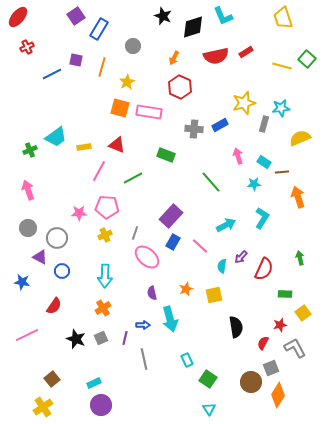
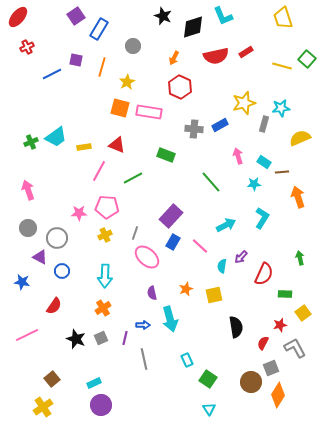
green cross at (30, 150): moved 1 px right, 8 px up
red semicircle at (264, 269): moved 5 px down
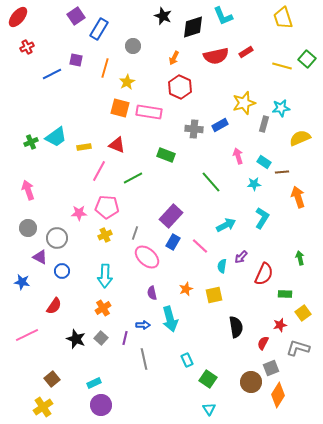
orange line at (102, 67): moved 3 px right, 1 px down
gray square at (101, 338): rotated 24 degrees counterclockwise
gray L-shape at (295, 348): moved 3 px right; rotated 45 degrees counterclockwise
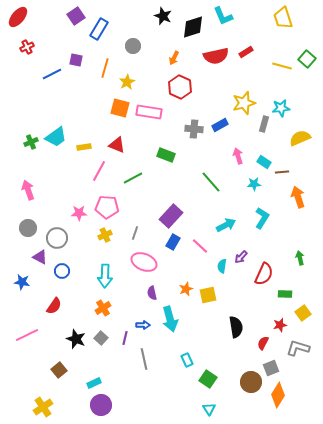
pink ellipse at (147, 257): moved 3 px left, 5 px down; rotated 20 degrees counterclockwise
yellow square at (214, 295): moved 6 px left
brown square at (52, 379): moved 7 px right, 9 px up
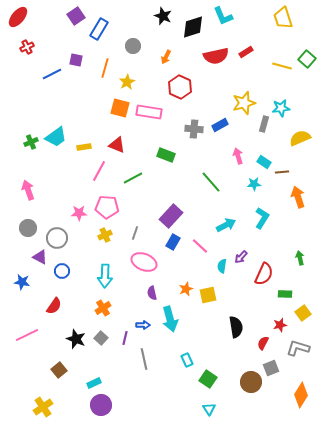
orange arrow at (174, 58): moved 8 px left, 1 px up
orange diamond at (278, 395): moved 23 px right
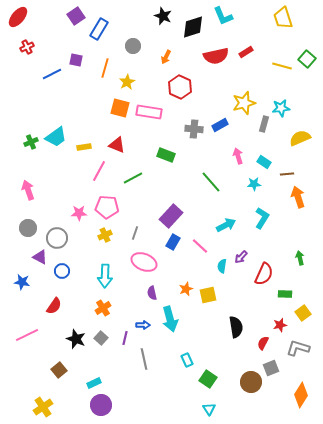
brown line at (282, 172): moved 5 px right, 2 px down
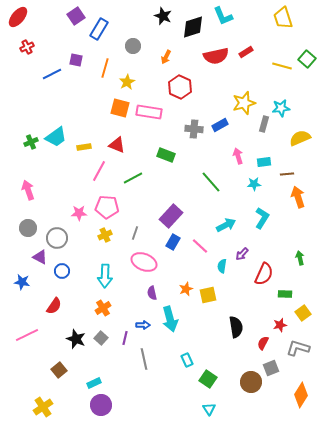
cyan rectangle at (264, 162): rotated 40 degrees counterclockwise
purple arrow at (241, 257): moved 1 px right, 3 px up
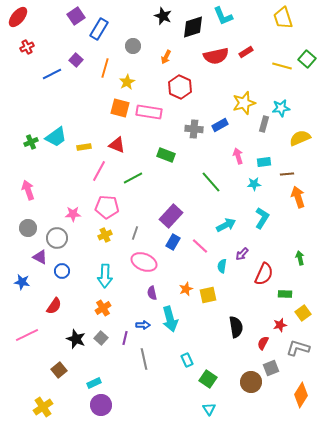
purple square at (76, 60): rotated 32 degrees clockwise
pink star at (79, 213): moved 6 px left, 1 px down
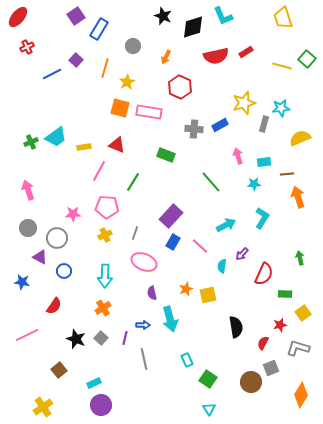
green line at (133, 178): moved 4 px down; rotated 30 degrees counterclockwise
blue circle at (62, 271): moved 2 px right
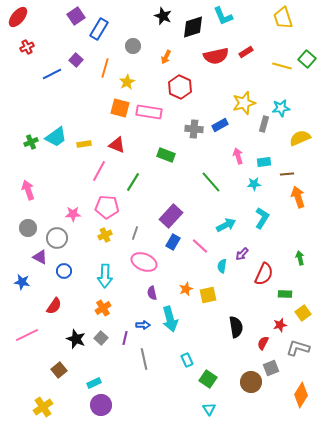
yellow rectangle at (84, 147): moved 3 px up
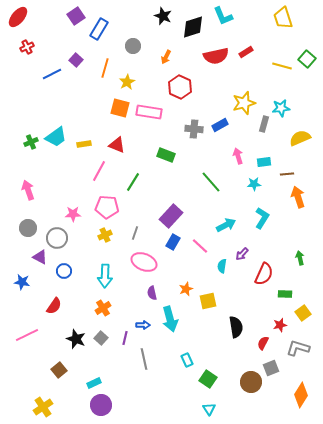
yellow square at (208, 295): moved 6 px down
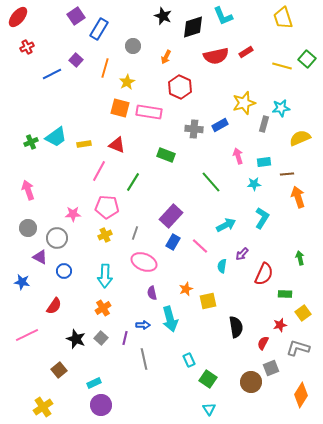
cyan rectangle at (187, 360): moved 2 px right
